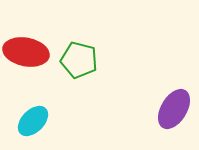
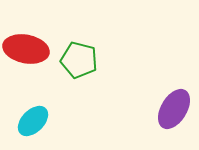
red ellipse: moved 3 px up
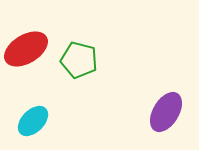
red ellipse: rotated 42 degrees counterclockwise
purple ellipse: moved 8 px left, 3 px down
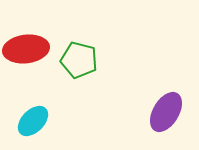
red ellipse: rotated 24 degrees clockwise
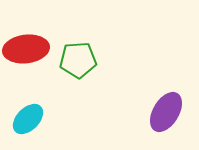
green pentagon: moved 1 px left; rotated 18 degrees counterclockwise
cyan ellipse: moved 5 px left, 2 px up
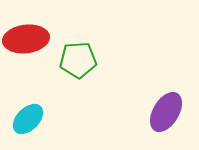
red ellipse: moved 10 px up
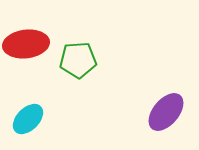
red ellipse: moved 5 px down
purple ellipse: rotated 9 degrees clockwise
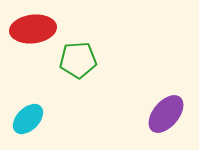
red ellipse: moved 7 px right, 15 px up
purple ellipse: moved 2 px down
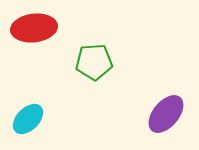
red ellipse: moved 1 px right, 1 px up
green pentagon: moved 16 px right, 2 px down
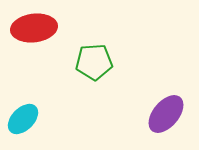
cyan ellipse: moved 5 px left
